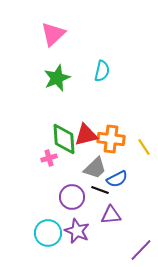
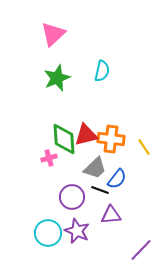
blue semicircle: rotated 25 degrees counterclockwise
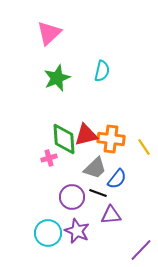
pink triangle: moved 4 px left, 1 px up
black line: moved 2 px left, 3 px down
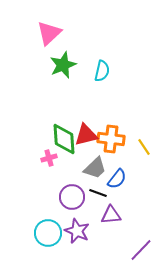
green star: moved 6 px right, 13 px up
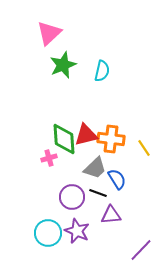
yellow line: moved 1 px down
blue semicircle: rotated 70 degrees counterclockwise
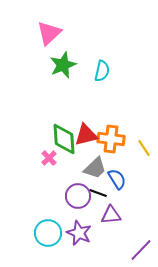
pink cross: rotated 28 degrees counterclockwise
purple circle: moved 6 px right, 1 px up
purple star: moved 2 px right, 2 px down
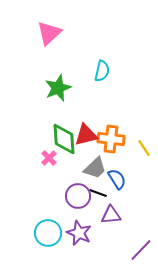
green star: moved 5 px left, 23 px down
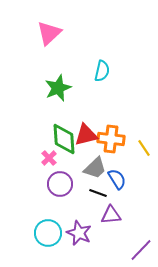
purple circle: moved 18 px left, 12 px up
